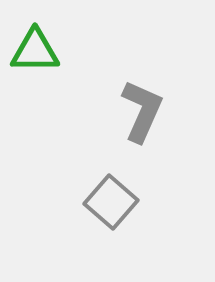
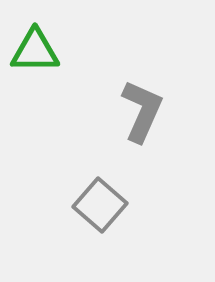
gray square: moved 11 px left, 3 px down
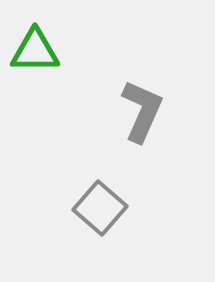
gray square: moved 3 px down
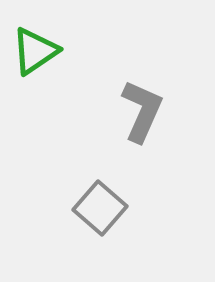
green triangle: rotated 34 degrees counterclockwise
